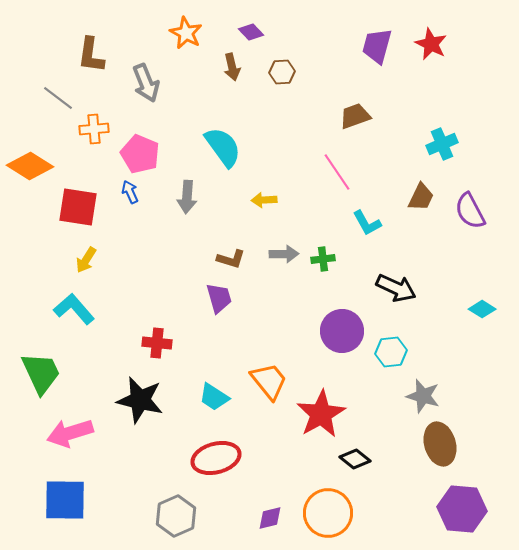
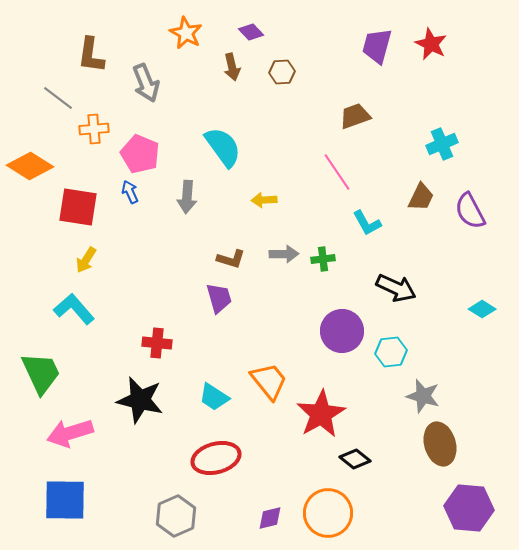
purple hexagon at (462, 509): moved 7 px right, 1 px up
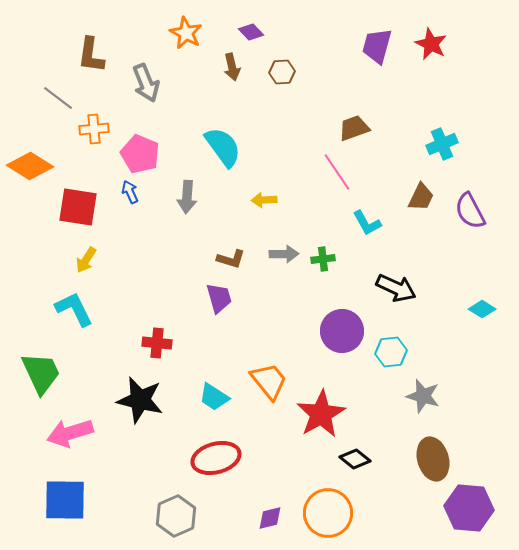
brown trapezoid at (355, 116): moved 1 px left, 12 px down
cyan L-shape at (74, 309): rotated 15 degrees clockwise
brown ellipse at (440, 444): moved 7 px left, 15 px down
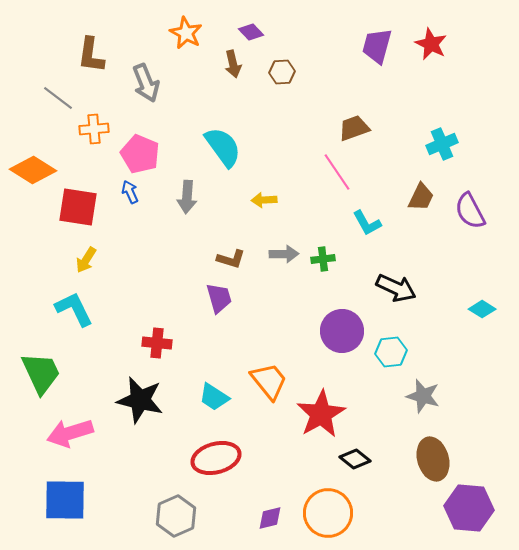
brown arrow at (232, 67): moved 1 px right, 3 px up
orange diamond at (30, 166): moved 3 px right, 4 px down
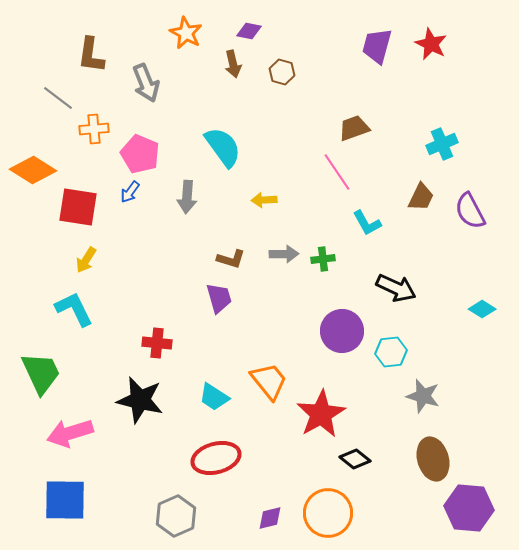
purple diamond at (251, 32): moved 2 px left, 1 px up; rotated 35 degrees counterclockwise
brown hexagon at (282, 72): rotated 20 degrees clockwise
blue arrow at (130, 192): rotated 120 degrees counterclockwise
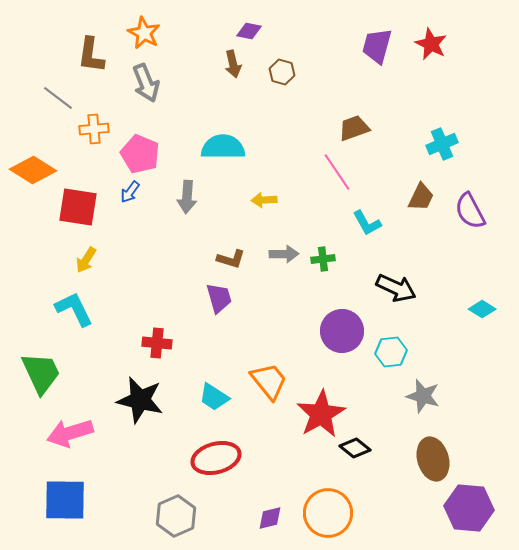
orange star at (186, 33): moved 42 px left
cyan semicircle at (223, 147): rotated 54 degrees counterclockwise
black diamond at (355, 459): moved 11 px up
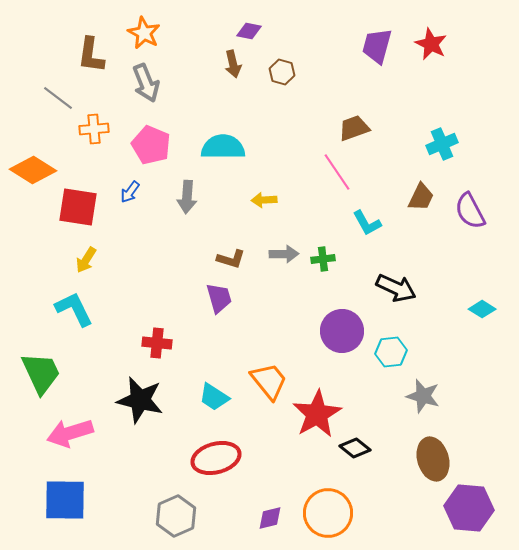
pink pentagon at (140, 154): moved 11 px right, 9 px up
red star at (321, 414): moved 4 px left
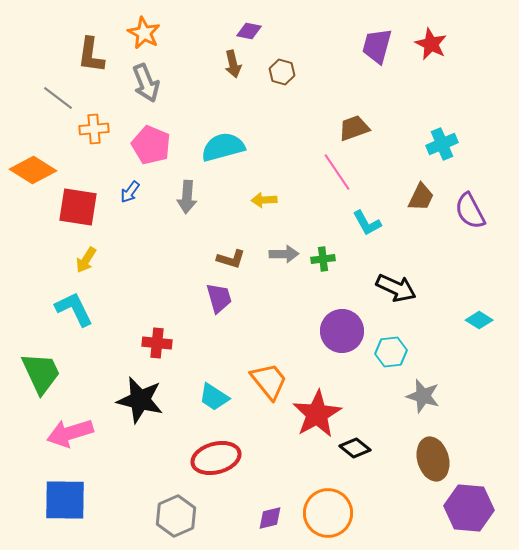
cyan semicircle at (223, 147): rotated 15 degrees counterclockwise
cyan diamond at (482, 309): moved 3 px left, 11 px down
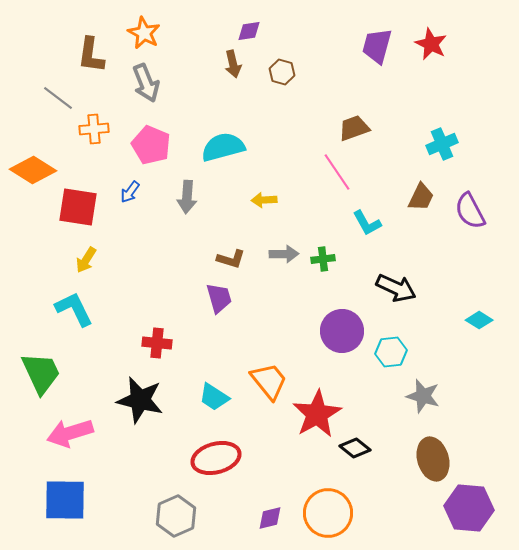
purple diamond at (249, 31): rotated 20 degrees counterclockwise
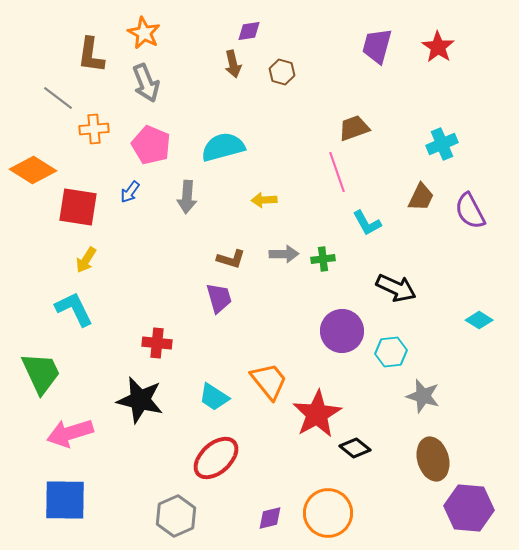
red star at (431, 44): moved 7 px right, 3 px down; rotated 8 degrees clockwise
pink line at (337, 172): rotated 15 degrees clockwise
red ellipse at (216, 458): rotated 27 degrees counterclockwise
